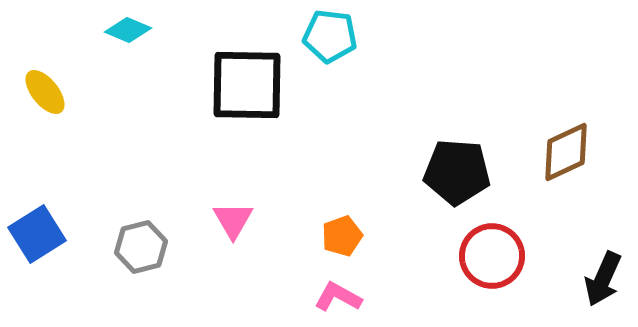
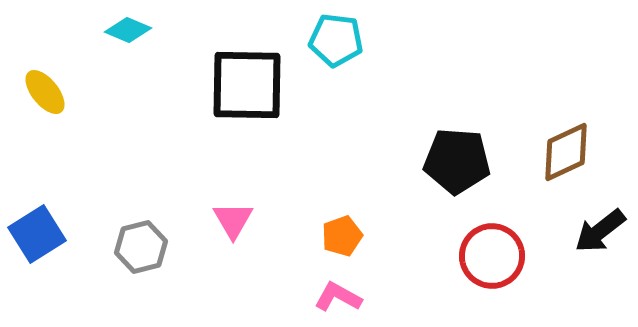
cyan pentagon: moved 6 px right, 4 px down
black pentagon: moved 11 px up
black arrow: moved 3 px left, 48 px up; rotated 28 degrees clockwise
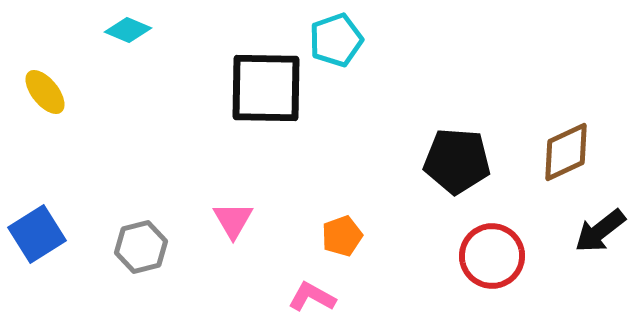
cyan pentagon: rotated 26 degrees counterclockwise
black square: moved 19 px right, 3 px down
pink L-shape: moved 26 px left
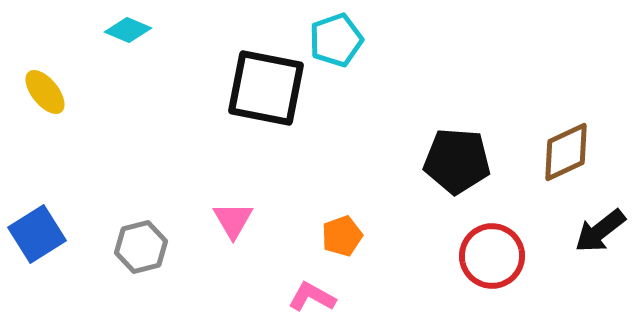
black square: rotated 10 degrees clockwise
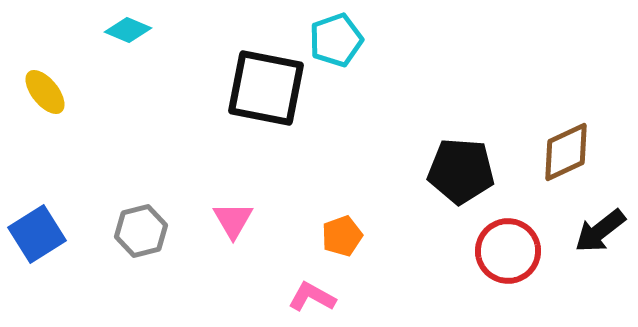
black pentagon: moved 4 px right, 10 px down
gray hexagon: moved 16 px up
red circle: moved 16 px right, 5 px up
